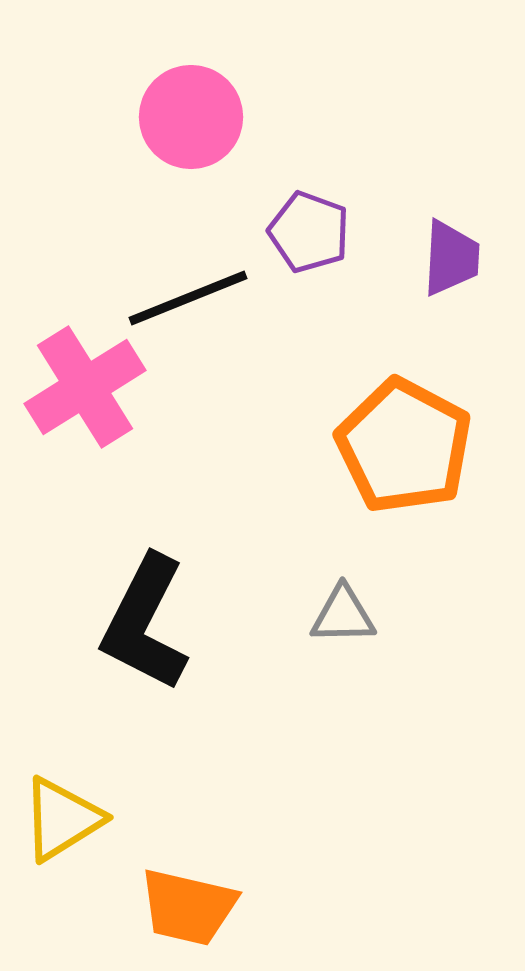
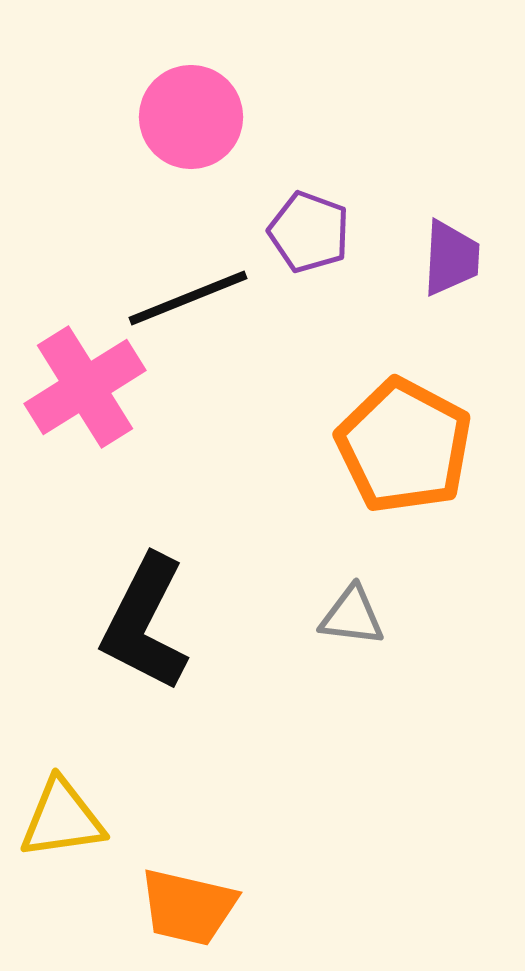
gray triangle: moved 9 px right, 1 px down; rotated 8 degrees clockwise
yellow triangle: rotated 24 degrees clockwise
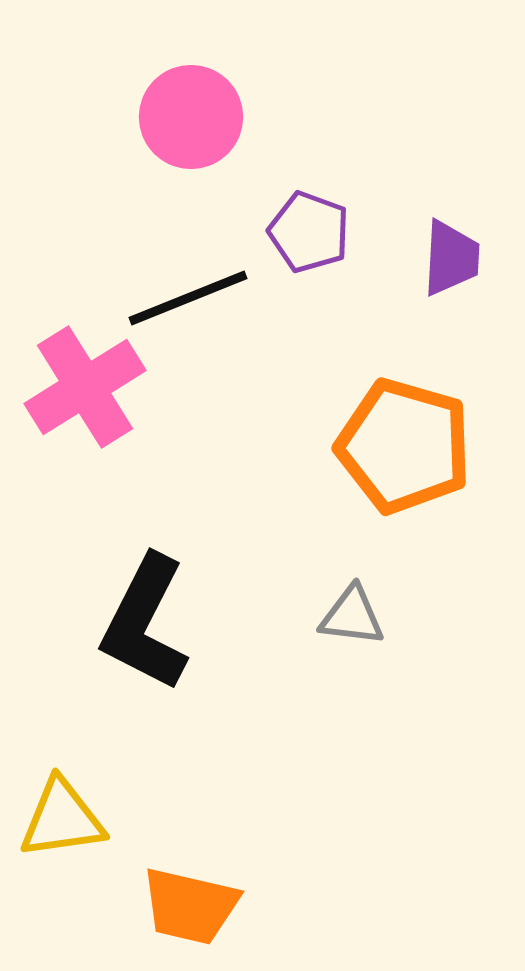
orange pentagon: rotated 12 degrees counterclockwise
orange trapezoid: moved 2 px right, 1 px up
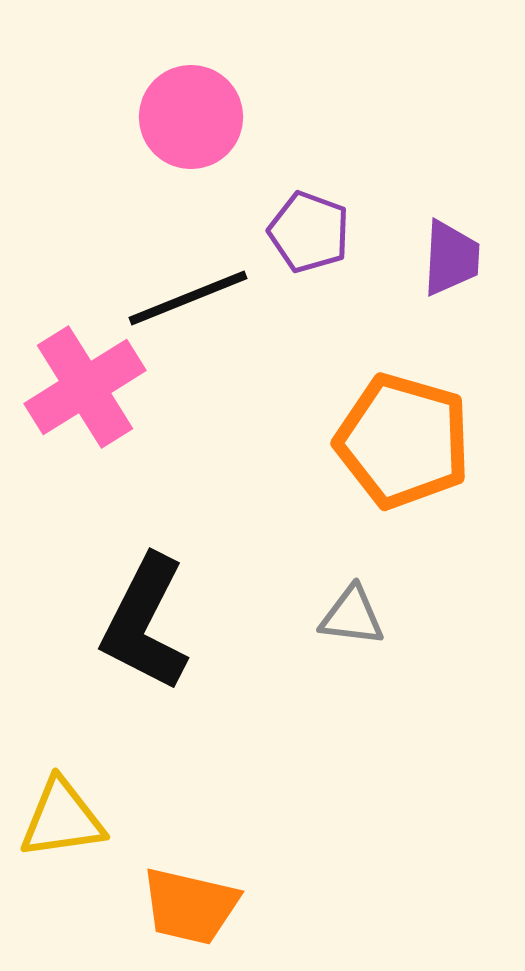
orange pentagon: moved 1 px left, 5 px up
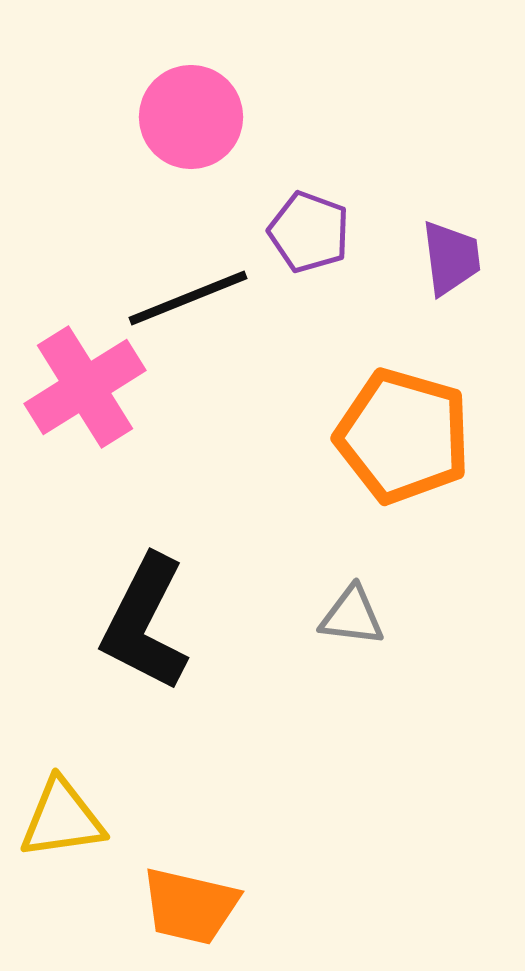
purple trapezoid: rotated 10 degrees counterclockwise
orange pentagon: moved 5 px up
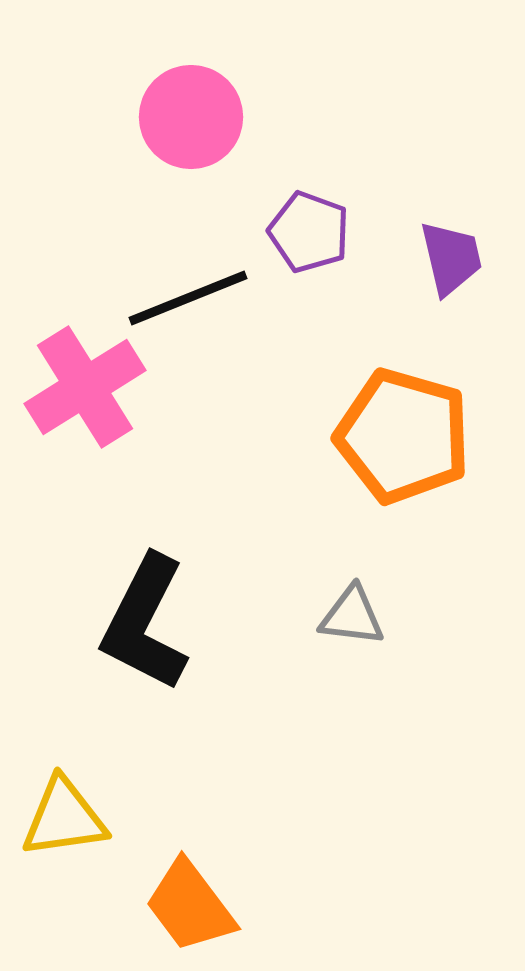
purple trapezoid: rotated 6 degrees counterclockwise
yellow triangle: moved 2 px right, 1 px up
orange trapezoid: rotated 40 degrees clockwise
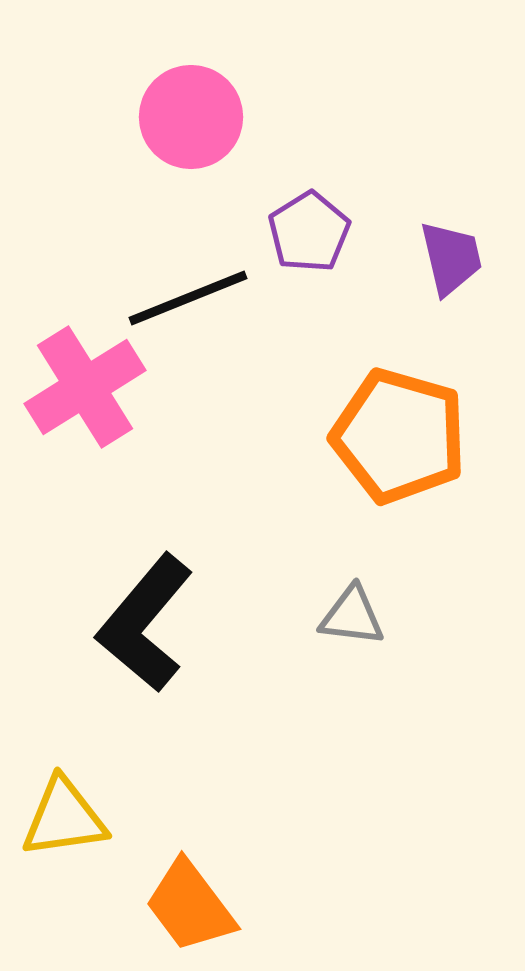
purple pentagon: rotated 20 degrees clockwise
orange pentagon: moved 4 px left
black L-shape: rotated 13 degrees clockwise
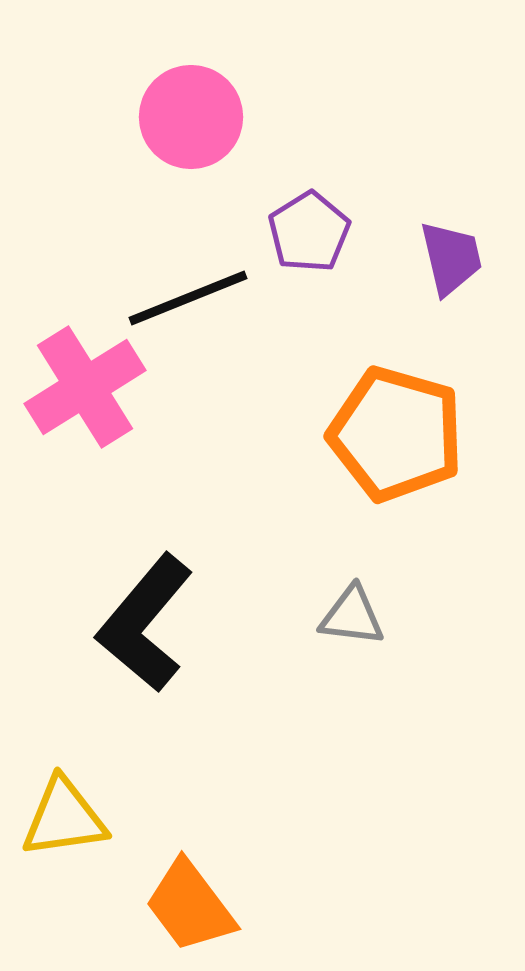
orange pentagon: moved 3 px left, 2 px up
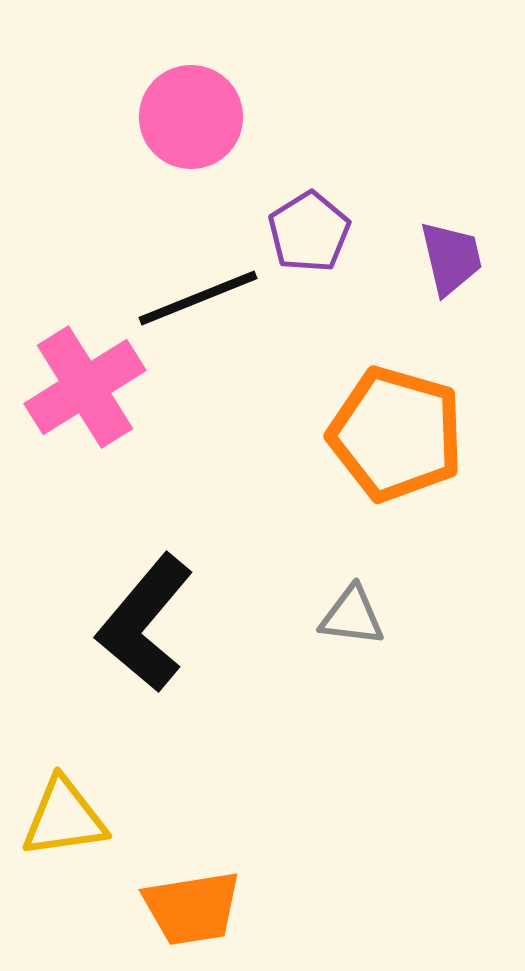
black line: moved 10 px right
orange trapezoid: moved 2 px right, 2 px down; rotated 62 degrees counterclockwise
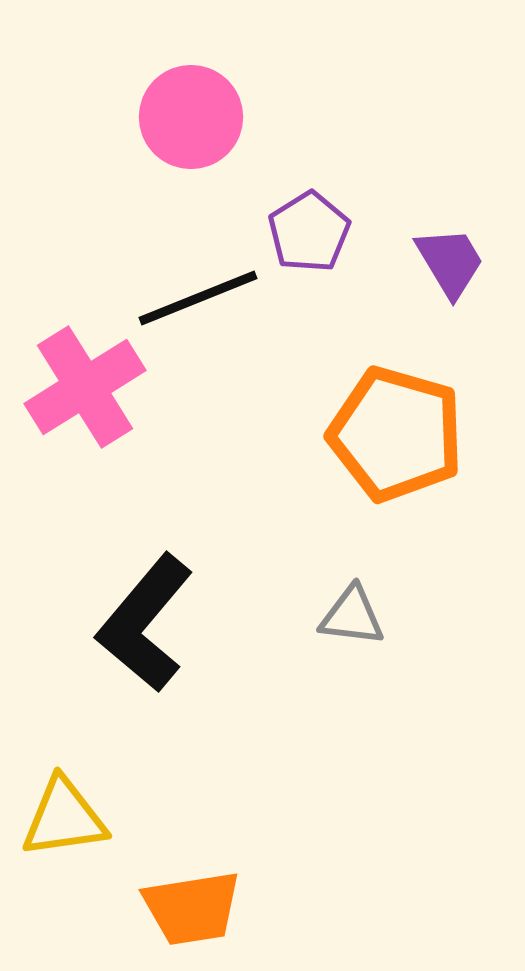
purple trapezoid: moved 1 px left, 4 px down; rotated 18 degrees counterclockwise
